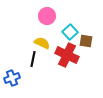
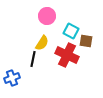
cyan square: moved 1 px right, 1 px up; rotated 21 degrees counterclockwise
yellow semicircle: rotated 98 degrees clockwise
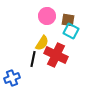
brown square: moved 18 px left, 21 px up
red cross: moved 11 px left
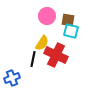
cyan square: rotated 14 degrees counterclockwise
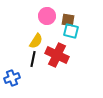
yellow semicircle: moved 6 px left, 2 px up
red cross: moved 1 px right
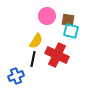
blue cross: moved 4 px right, 2 px up
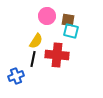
red cross: rotated 20 degrees counterclockwise
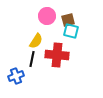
brown square: rotated 24 degrees counterclockwise
black line: moved 1 px left
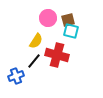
pink circle: moved 1 px right, 2 px down
red cross: rotated 10 degrees clockwise
black line: moved 2 px right, 2 px down; rotated 28 degrees clockwise
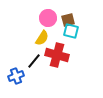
yellow semicircle: moved 6 px right, 3 px up
